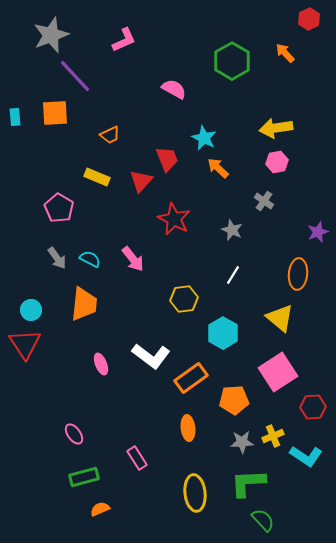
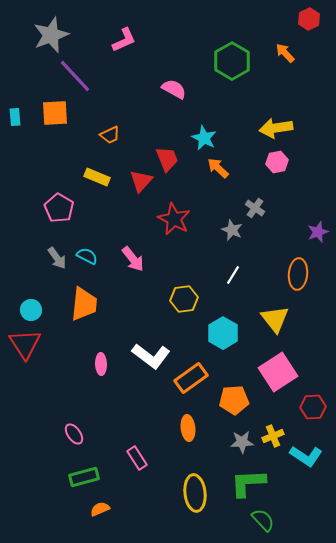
gray cross at (264, 201): moved 9 px left, 7 px down
cyan semicircle at (90, 259): moved 3 px left, 3 px up
yellow triangle at (280, 318): moved 5 px left, 1 px down; rotated 12 degrees clockwise
pink ellipse at (101, 364): rotated 20 degrees clockwise
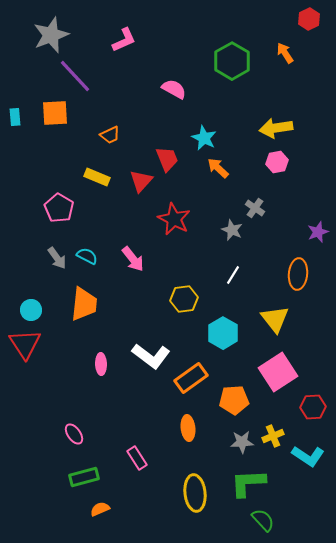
orange arrow at (285, 53): rotated 10 degrees clockwise
cyan L-shape at (306, 456): moved 2 px right
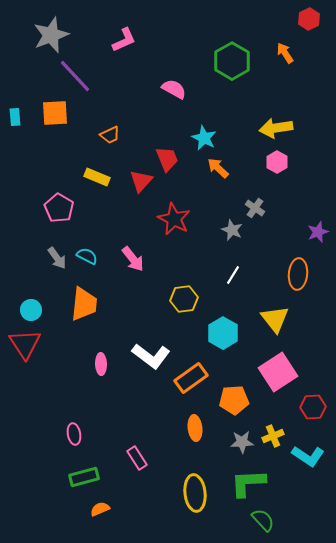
pink hexagon at (277, 162): rotated 20 degrees counterclockwise
orange ellipse at (188, 428): moved 7 px right
pink ellipse at (74, 434): rotated 25 degrees clockwise
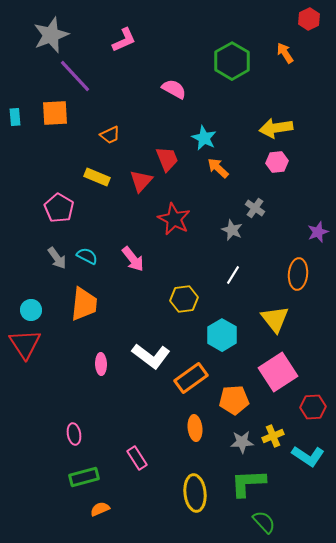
pink hexagon at (277, 162): rotated 25 degrees clockwise
cyan hexagon at (223, 333): moved 1 px left, 2 px down
green semicircle at (263, 520): moved 1 px right, 2 px down
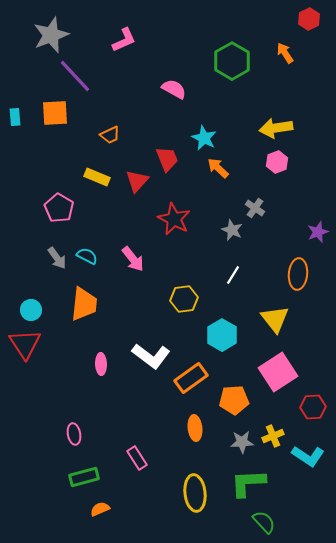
pink hexagon at (277, 162): rotated 15 degrees counterclockwise
red triangle at (141, 181): moved 4 px left
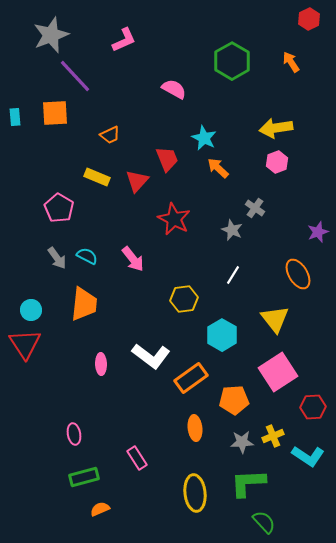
orange arrow at (285, 53): moved 6 px right, 9 px down
orange ellipse at (298, 274): rotated 36 degrees counterclockwise
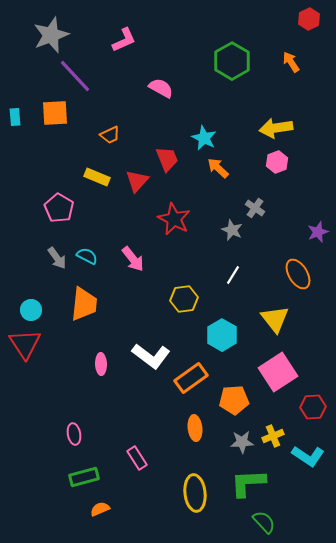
pink semicircle at (174, 89): moved 13 px left, 1 px up
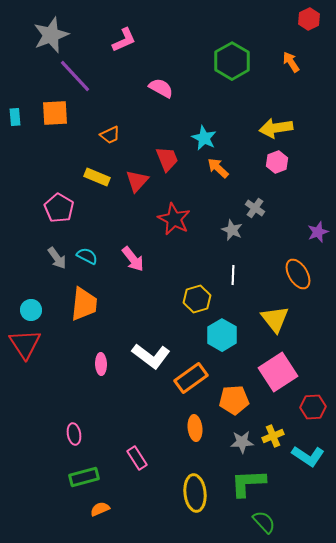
white line at (233, 275): rotated 30 degrees counterclockwise
yellow hexagon at (184, 299): moved 13 px right; rotated 8 degrees counterclockwise
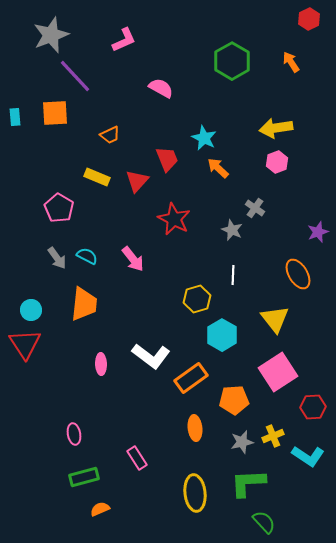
gray star at (242, 442): rotated 10 degrees counterclockwise
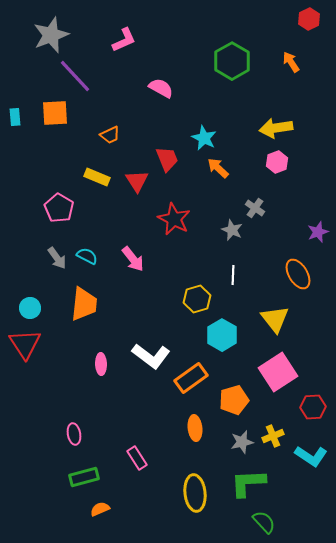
red triangle at (137, 181): rotated 15 degrees counterclockwise
cyan circle at (31, 310): moved 1 px left, 2 px up
orange pentagon at (234, 400): rotated 12 degrees counterclockwise
cyan L-shape at (308, 456): moved 3 px right
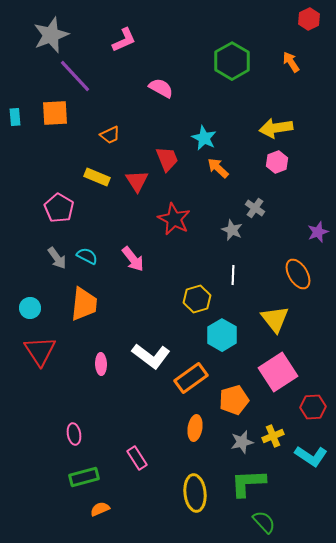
red triangle at (25, 344): moved 15 px right, 7 px down
orange ellipse at (195, 428): rotated 15 degrees clockwise
